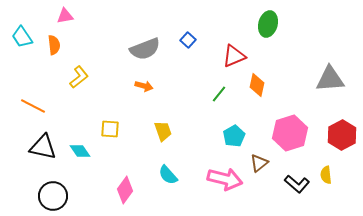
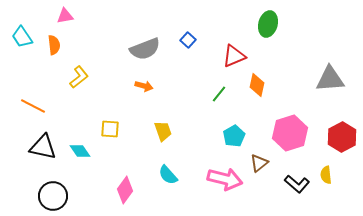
red hexagon: moved 2 px down
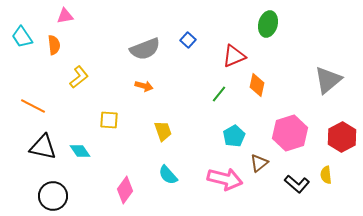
gray triangle: moved 2 px left, 1 px down; rotated 36 degrees counterclockwise
yellow square: moved 1 px left, 9 px up
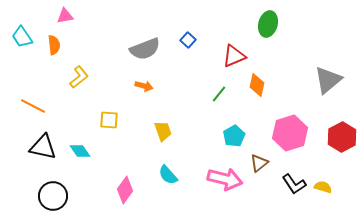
yellow semicircle: moved 3 px left, 12 px down; rotated 114 degrees clockwise
black L-shape: moved 3 px left; rotated 15 degrees clockwise
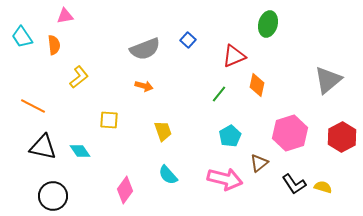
cyan pentagon: moved 4 px left
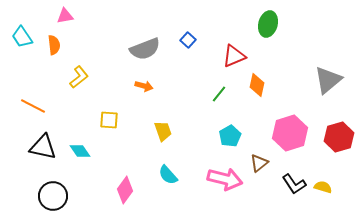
red hexagon: moved 3 px left; rotated 12 degrees clockwise
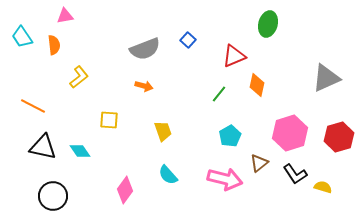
gray triangle: moved 2 px left, 2 px up; rotated 16 degrees clockwise
black L-shape: moved 1 px right, 10 px up
